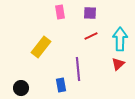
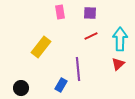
blue rectangle: rotated 40 degrees clockwise
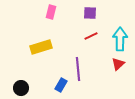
pink rectangle: moved 9 px left; rotated 24 degrees clockwise
yellow rectangle: rotated 35 degrees clockwise
